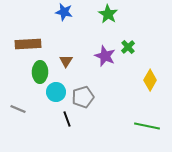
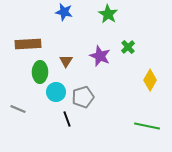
purple star: moved 5 px left
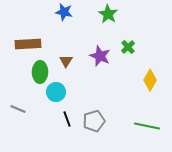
gray pentagon: moved 11 px right, 24 px down
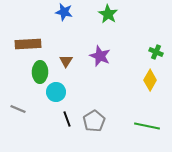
green cross: moved 28 px right, 5 px down; rotated 24 degrees counterclockwise
gray pentagon: rotated 15 degrees counterclockwise
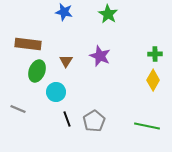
brown rectangle: rotated 10 degrees clockwise
green cross: moved 1 px left, 2 px down; rotated 24 degrees counterclockwise
green ellipse: moved 3 px left, 1 px up; rotated 20 degrees clockwise
yellow diamond: moved 3 px right
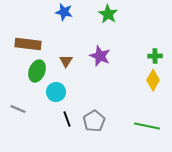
green cross: moved 2 px down
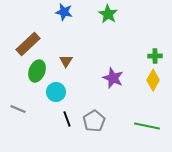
brown rectangle: rotated 50 degrees counterclockwise
purple star: moved 13 px right, 22 px down
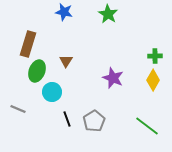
brown rectangle: rotated 30 degrees counterclockwise
cyan circle: moved 4 px left
green line: rotated 25 degrees clockwise
